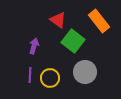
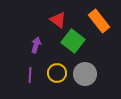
purple arrow: moved 2 px right, 1 px up
gray circle: moved 2 px down
yellow circle: moved 7 px right, 5 px up
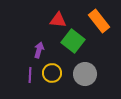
red triangle: rotated 30 degrees counterclockwise
purple arrow: moved 3 px right, 5 px down
yellow circle: moved 5 px left
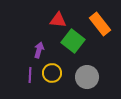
orange rectangle: moved 1 px right, 3 px down
gray circle: moved 2 px right, 3 px down
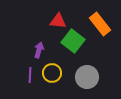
red triangle: moved 1 px down
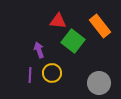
orange rectangle: moved 2 px down
purple arrow: rotated 35 degrees counterclockwise
gray circle: moved 12 px right, 6 px down
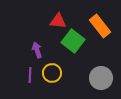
purple arrow: moved 2 px left
gray circle: moved 2 px right, 5 px up
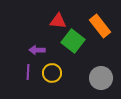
purple arrow: rotated 70 degrees counterclockwise
purple line: moved 2 px left, 3 px up
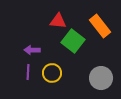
purple arrow: moved 5 px left
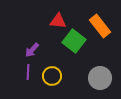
green square: moved 1 px right
purple arrow: rotated 49 degrees counterclockwise
yellow circle: moved 3 px down
gray circle: moved 1 px left
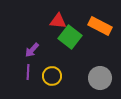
orange rectangle: rotated 25 degrees counterclockwise
green square: moved 4 px left, 4 px up
